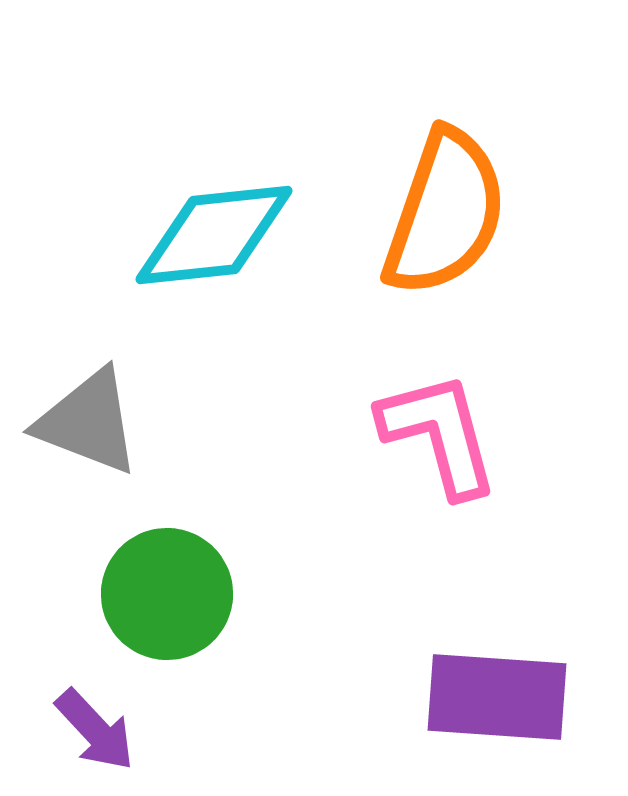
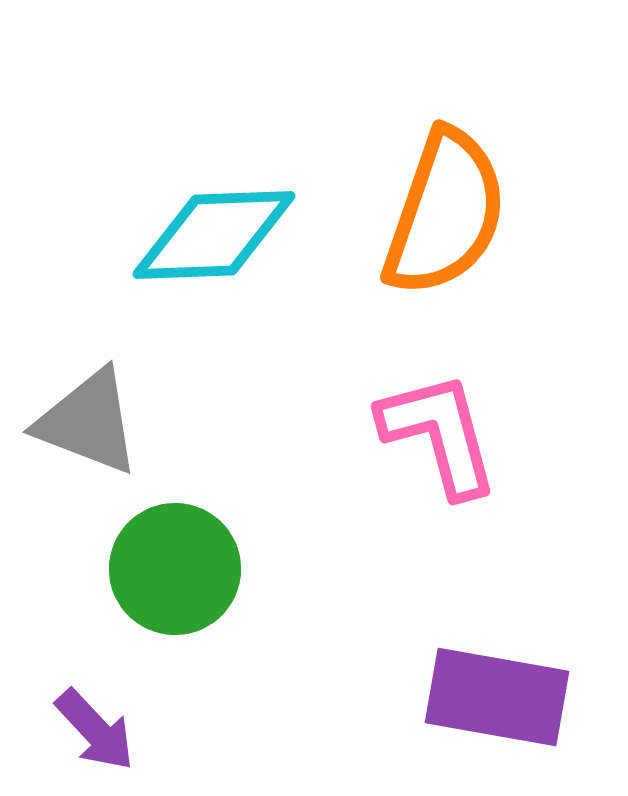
cyan diamond: rotated 4 degrees clockwise
green circle: moved 8 px right, 25 px up
purple rectangle: rotated 6 degrees clockwise
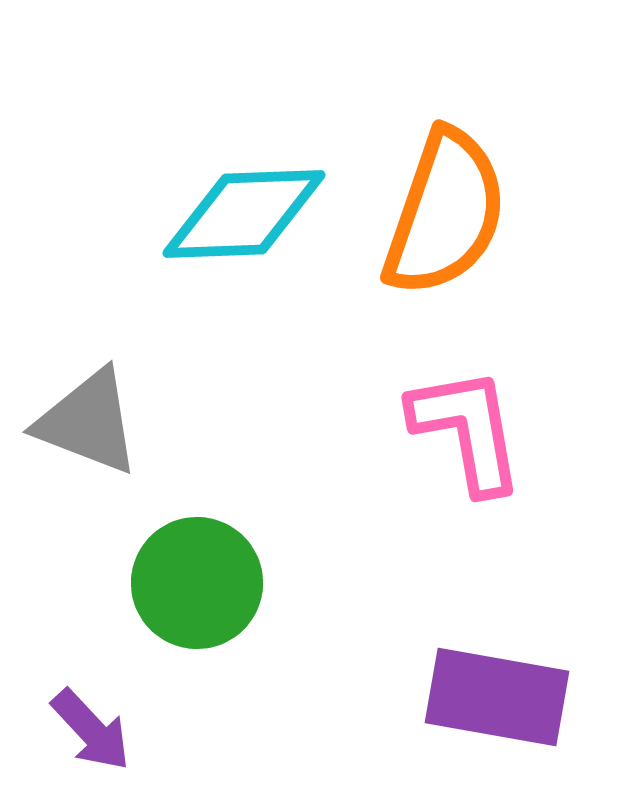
cyan diamond: moved 30 px right, 21 px up
pink L-shape: moved 28 px right, 4 px up; rotated 5 degrees clockwise
green circle: moved 22 px right, 14 px down
purple arrow: moved 4 px left
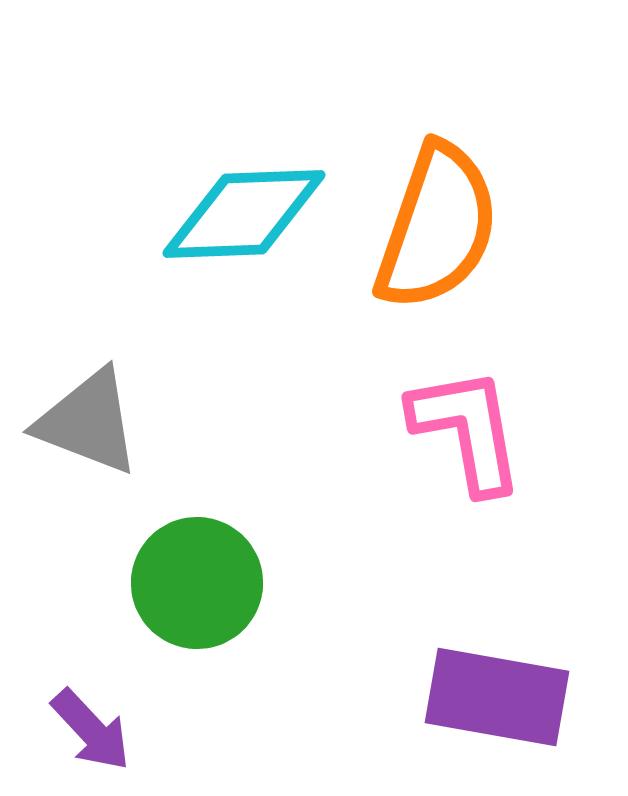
orange semicircle: moved 8 px left, 14 px down
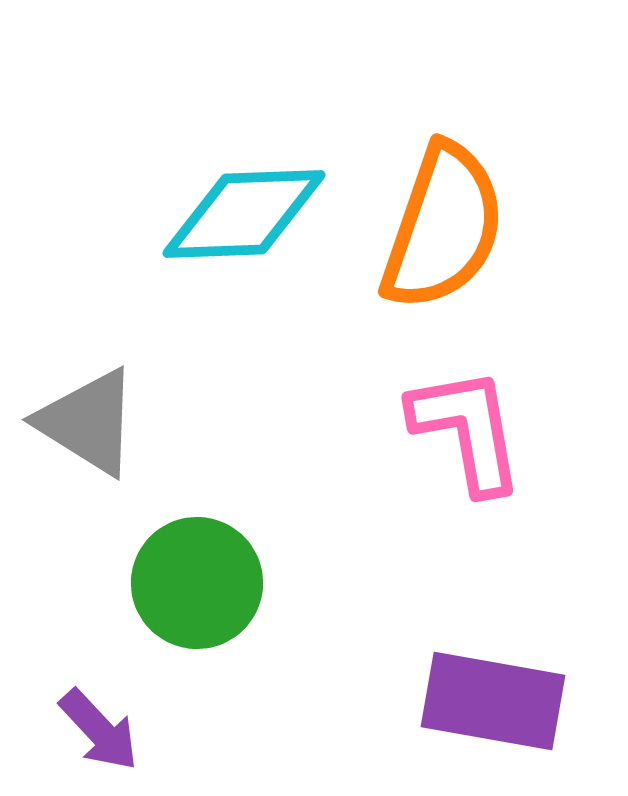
orange semicircle: moved 6 px right
gray triangle: rotated 11 degrees clockwise
purple rectangle: moved 4 px left, 4 px down
purple arrow: moved 8 px right
